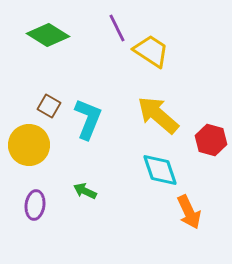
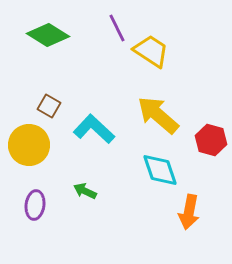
cyan L-shape: moved 6 px right, 10 px down; rotated 69 degrees counterclockwise
orange arrow: rotated 36 degrees clockwise
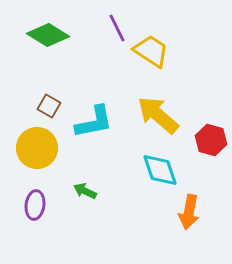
cyan L-shape: moved 7 px up; rotated 126 degrees clockwise
yellow circle: moved 8 px right, 3 px down
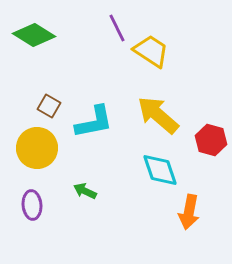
green diamond: moved 14 px left
purple ellipse: moved 3 px left; rotated 12 degrees counterclockwise
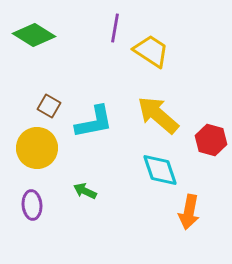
purple line: moved 2 px left; rotated 36 degrees clockwise
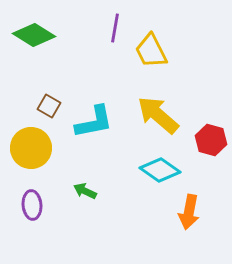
yellow trapezoid: rotated 150 degrees counterclockwise
yellow circle: moved 6 px left
cyan diamond: rotated 36 degrees counterclockwise
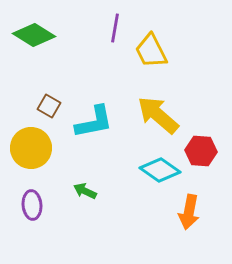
red hexagon: moved 10 px left, 11 px down; rotated 12 degrees counterclockwise
